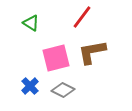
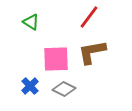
red line: moved 7 px right
green triangle: moved 1 px up
pink square: moved 1 px down; rotated 12 degrees clockwise
gray diamond: moved 1 px right, 1 px up
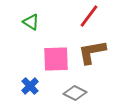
red line: moved 1 px up
gray diamond: moved 11 px right, 4 px down
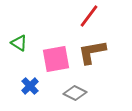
green triangle: moved 12 px left, 21 px down
pink square: rotated 8 degrees counterclockwise
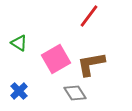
brown L-shape: moved 1 px left, 12 px down
pink square: rotated 20 degrees counterclockwise
blue cross: moved 11 px left, 5 px down
gray diamond: rotated 30 degrees clockwise
